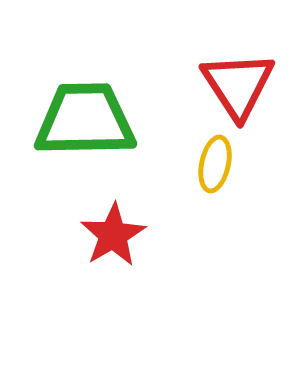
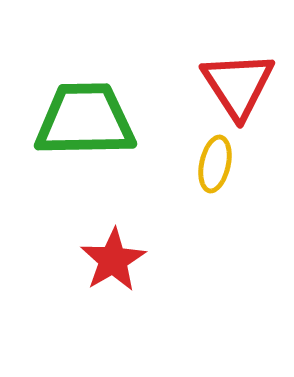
red star: moved 25 px down
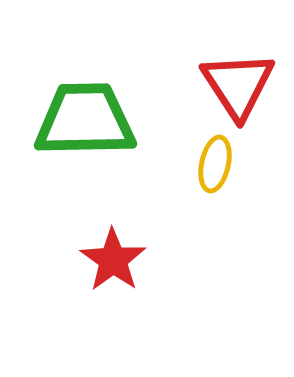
red star: rotated 6 degrees counterclockwise
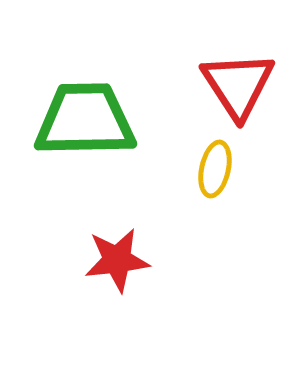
yellow ellipse: moved 5 px down
red star: moved 4 px right; rotated 30 degrees clockwise
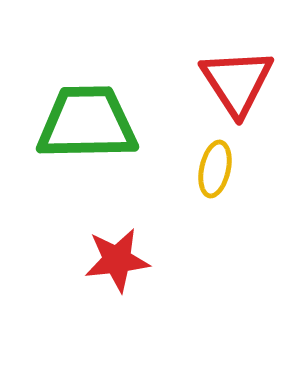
red triangle: moved 1 px left, 3 px up
green trapezoid: moved 2 px right, 3 px down
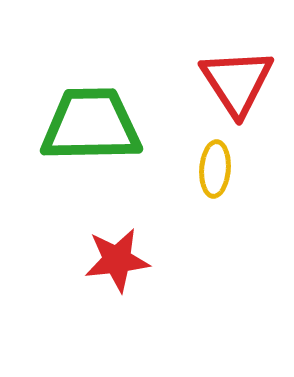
green trapezoid: moved 4 px right, 2 px down
yellow ellipse: rotated 8 degrees counterclockwise
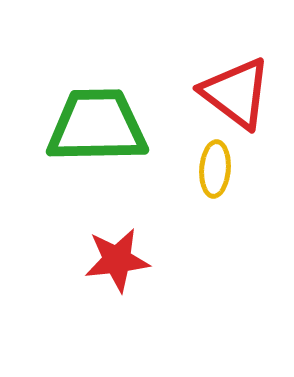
red triangle: moved 1 px left, 11 px down; rotated 20 degrees counterclockwise
green trapezoid: moved 6 px right, 1 px down
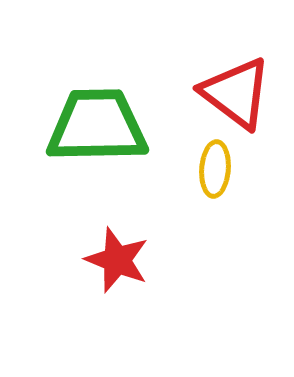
red star: rotated 28 degrees clockwise
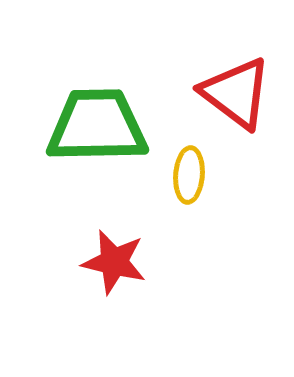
yellow ellipse: moved 26 px left, 6 px down
red star: moved 3 px left, 2 px down; rotated 8 degrees counterclockwise
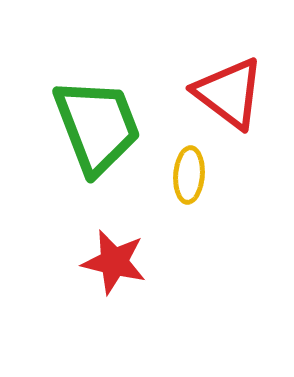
red triangle: moved 7 px left
green trapezoid: rotated 70 degrees clockwise
